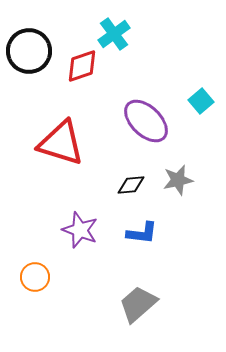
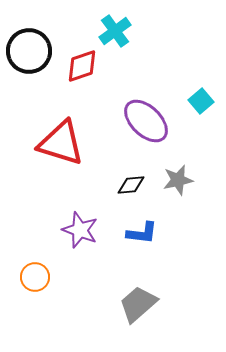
cyan cross: moved 1 px right, 3 px up
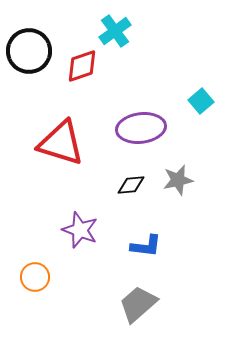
purple ellipse: moved 5 px left, 7 px down; rotated 51 degrees counterclockwise
blue L-shape: moved 4 px right, 13 px down
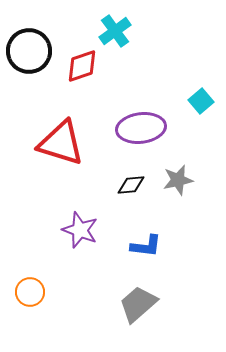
orange circle: moved 5 px left, 15 px down
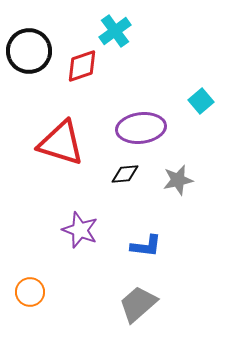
black diamond: moved 6 px left, 11 px up
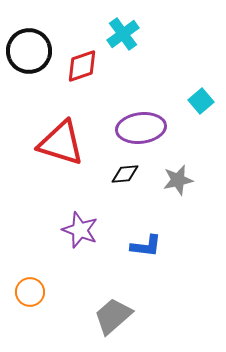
cyan cross: moved 8 px right, 3 px down
gray trapezoid: moved 25 px left, 12 px down
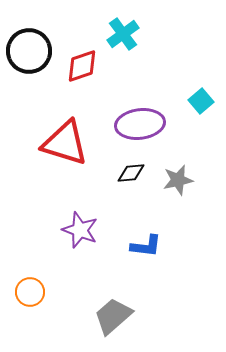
purple ellipse: moved 1 px left, 4 px up
red triangle: moved 4 px right
black diamond: moved 6 px right, 1 px up
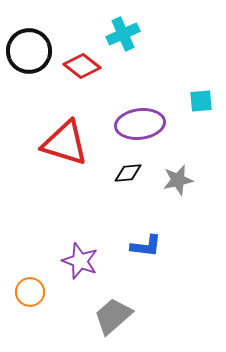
cyan cross: rotated 12 degrees clockwise
red diamond: rotated 57 degrees clockwise
cyan square: rotated 35 degrees clockwise
black diamond: moved 3 px left
purple star: moved 31 px down
